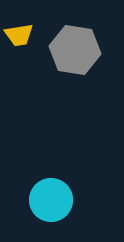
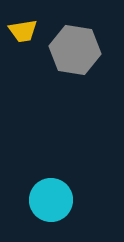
yellow trapezoid: moved 4 px right, 4 px up
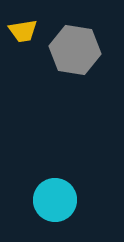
cyan circle: moved 4 px right
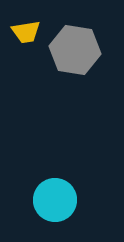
yellow trapezoid: moved 3 px right, 1 px down
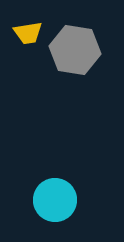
yellow trapezoid: moved 2 px right, 1 px down
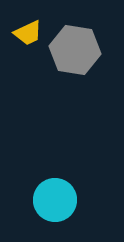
yellow trapezoid: rotated 16 degrees counterclockwise
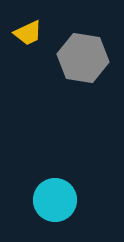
gray hexagon: moved 8 px right, 8 px down
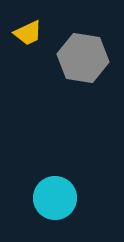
cyan circle: moved 2 px up
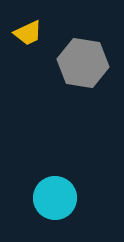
gray hexagon: moved 5 px down
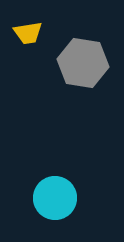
yellow trapezoid: rotated 16 degrees clockwise
